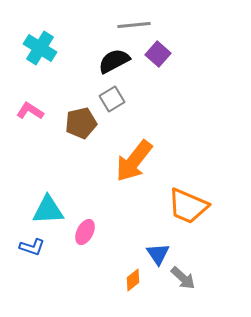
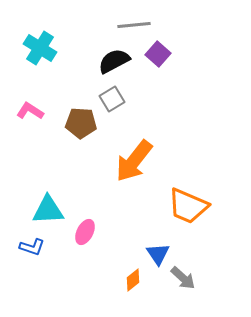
brown pentagon: rotated 16 degrees clockwise
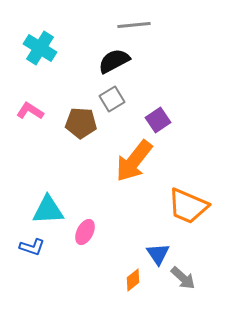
purple square: moved 66 px down; rotated 15 degrees clockwise
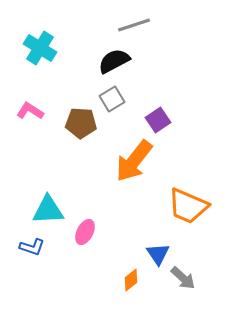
gray line: rotated 12 degrees counterclockwise
orange diamond: moved 2 px left
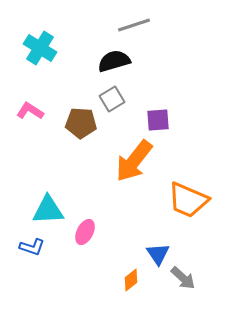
black semicircle: rotated 12 degrees clockwise
purple square: rotated 30 degrees clockwise
orange trapezoid: moved 6 px up
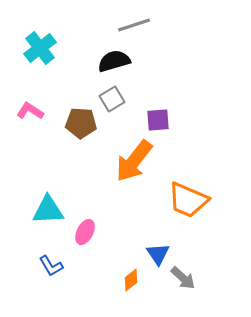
cyan cross: rotated 20 degrees clockwise
blue L-shape: moved 19 px right, 19 px down; rotated 40 degrees clockwise
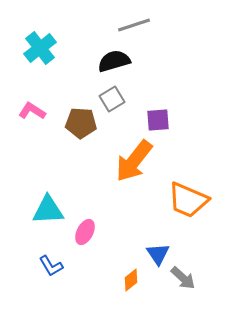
pink L-shape: moved 2 px right
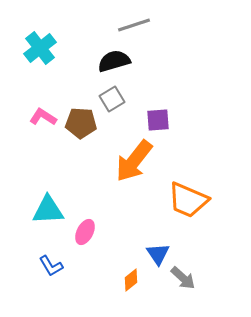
pink L-shape: moved 11 px right, 6 px down
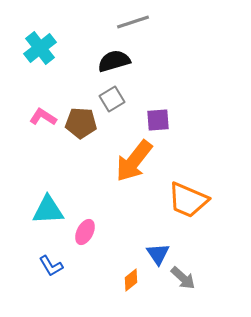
gray line: moved 1 px left, 3 px up
